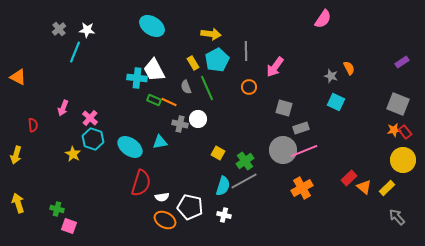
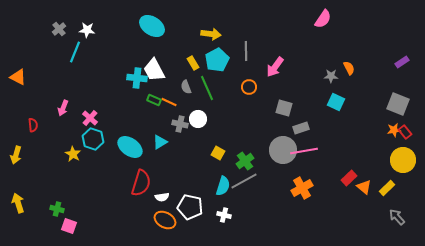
gray star at (331, 76): rotated 16 degrees counterclockwise
cyan triangle at (160, 142): rotated 21 degrees counterclockwise
pink line at (304, 151): rotated 12 degrees clockwise
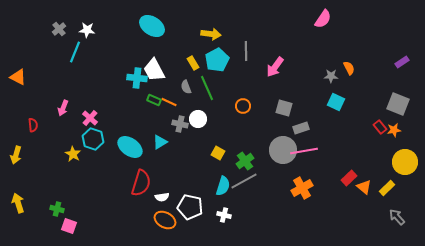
orange circle at (249, 87): moved 6 px left, 19 px down
red rectangle at (405, 132): moved 25 px left, 5 px up
yellow circle at (403, 160): moved 2 px right, 2 px down
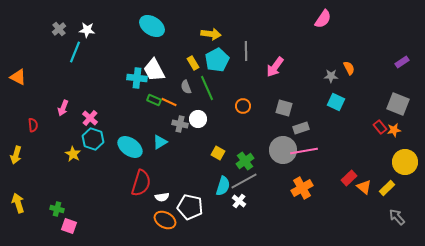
white cross at (224, 215): moved 15 px right, 14 px up; rotated 24 degrees clockwise
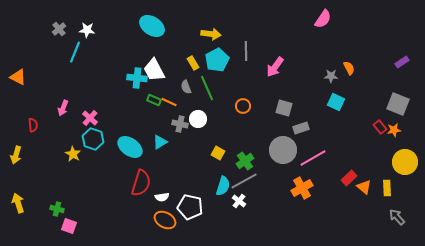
pink line at (304, 151): moved 9 px right, 7 px down; rotated 20 degrees counterclockwise
yellow rectangle at (387, 188): rotated 49 degrees counterclockwise
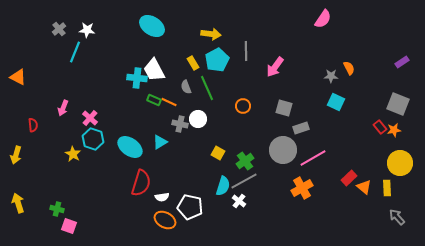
yellow circle at (405, 162): moved 5 px left, 1 px down
